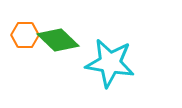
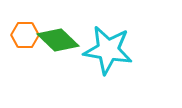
cyan star: moved 2 px left, 13 px up
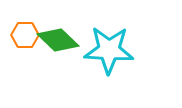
cyan star: moved 1 px right; rotated 6 degrees counterclockwise
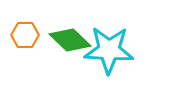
green diamond: moved 12 px right
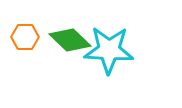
orange hexagon: moved 2 px down
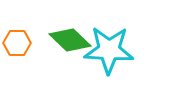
orange hexagon: moved 8 px left, 6 px down
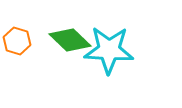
orange hexagon: moved 2 px up; rotated 16 degrees clockwise
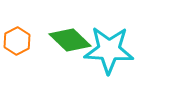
orange hexagon: rotated 16 degrees clockwise
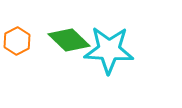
green diamond: moved 1 px left
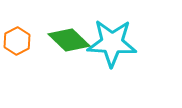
cyan star: moved 3 px right, 7 px up
